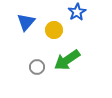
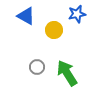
blue star: moved 2 px down; rotated 18 degrees clockwise
blue triangle: moved 6 px up; rotated 42 degrees counterclockwise
green arrow: moved 13 px down; rotated 92 degrees clockwise
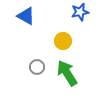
blue star: moved 3 px right, 2 px up
yellow circle: moved 9 px right, 11 px down
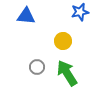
blue triangle: rotated 24 degrees counterclockwise
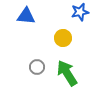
yellow circle: moved 3 px up
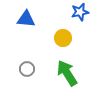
blue triangle: moved 3 px down
gray circle: moved 10 px left, 2 px down
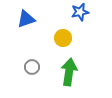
blue triangle: rotated 24 degrees counterclockwise
gray circle: moved 5 px right, 2 px up
green arrow: moved 2 px right, 1 px up; rotated 40 degrees clockwise
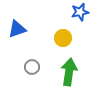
blue triangle: moved 9 px left, 10 px down
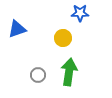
blue star: moved 1 px down; rotated 12 degrees clockwise
gray circle: moved 6 px right, 8 px down
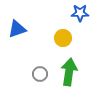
gray circle: moved 2 px right, 1 px up
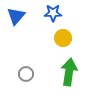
blue star: moved 27 px left
blue triangle: moved 1 px left, 13 px up; rotated 30 degrees counterclockwise
gray circle: moved 14 px left
